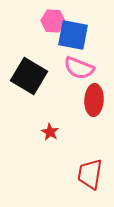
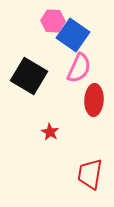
blue square: rotated 24 degrees clockwise
pink semicircle: rotated 88 degrees counterclockwise
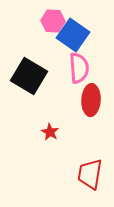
pink semicircle: rotated 28 degrees counterclockwise
red ellipse: moved 3 px left
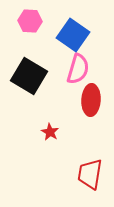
pink hexagon: moved 23 px left
pink semicircle: moved 1 px left, 1 px down; rotated 20 degrees clockwise
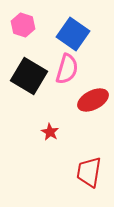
pink hexagon: moved 7 px left, 4 px down; rotated 15 degrees clockwise
blue square: moved 1 px up
pink semicircle: moved 11 px left
red ellipse: moved 2 px right; rotated 60 degrees clockwise
red trapezoid: moved 1 px left, 2 px up
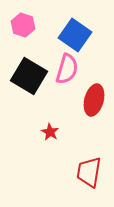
blue square: moved 2 px right, 1 px down
red ellipse: moved 1 px right; rotated 48 degrees counterclockwise
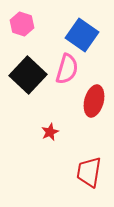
pink hexagon: moved 1 px left, 1 px up
blue square: moved 7 px right
black square: moved 1 px left, 1 px up; rotated 12 degrees clockwise
red ellipse: moved 1 px down
red star: rotated 18 degrees clockwise
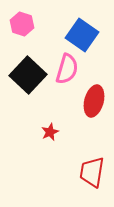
red trapezoid: moved 3 px right
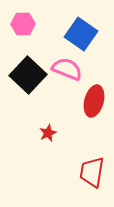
pink hexagon: moved 1 px right; rotated 20 degrees counterclockwise
blue square: moved 1 px left, 1 px up
pink semicircle: rotated 84 degrees counterclockwise
red star: moved 2 px left, 1 px down
